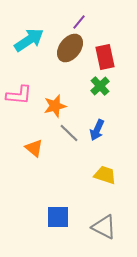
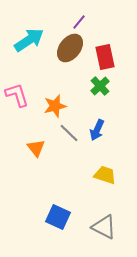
pink L-shape: moved 2 px left; rotated 112 degrees counterclockwise
orange triangle: moved 2 px right; rotated 12 degrees clockwise
blue square: rotated 25 degrees clockwise
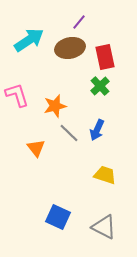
brown ellipse: rotated 40 degrees clockwise
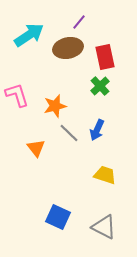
cyan arrow: moved 5 px up
brown ellipse: moved 2 px left
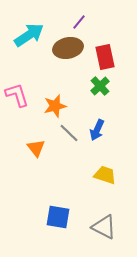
blue square: rotated 15 degrees counterclockwise
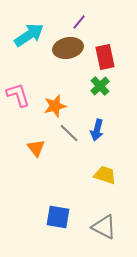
pink L-shape: moved 1 px right
blue arrow: rotated 10 degrees counterclockwise
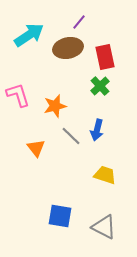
gray line: moved 2 px right, 3 px down
blue square: moved 2 px right, 1 px up
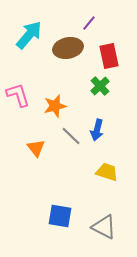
purple line: moved 10 px right, 1 px down
cyan arrow: rotated 16 degrees counterclockwise
red rectangle: moved 4 px right, 1 px up
yellow trapezoid: moved 2 px right, 3 px up
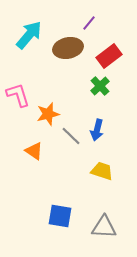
red rectangle: rotated 65 degrees clockwise
orange star: moved 7 px left, 8 px down
orange triangle: moved 2 px left, 3 px down; rotated 18 degrees counterclockwise
yellow trapezoid: moved 5 px left, 1 px up
gray triangle: rotated 24 degrees counterclockwise
